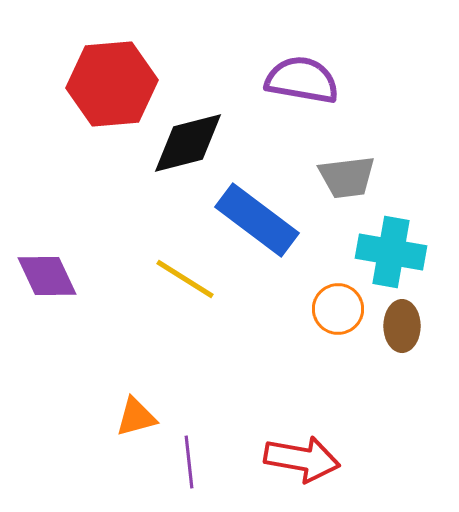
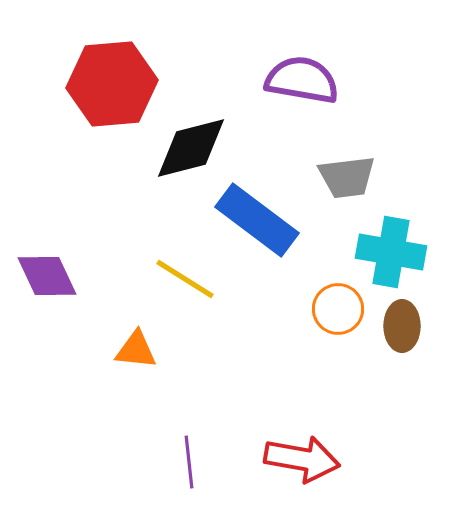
black diamond: moved 3 px right, 5 px down
orange triangle: moved 67 px up; rotated 21 degrees clockwise
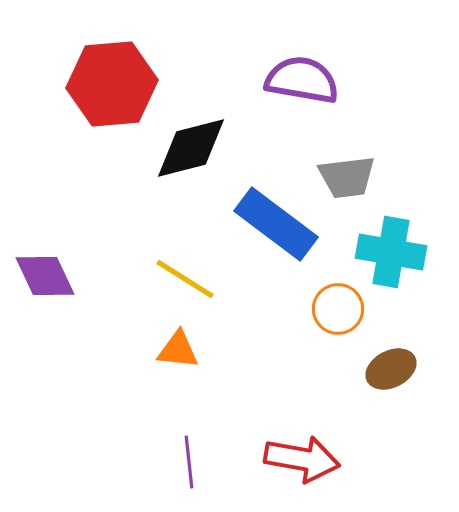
blue rectangle: moved 19 px right, 4 px down
purple diamond: moved 2 px left
brown ellipse: moved 11 px left, 43 px down; rotated 63 degrees clockwise
orange triangle: moved 42 px right
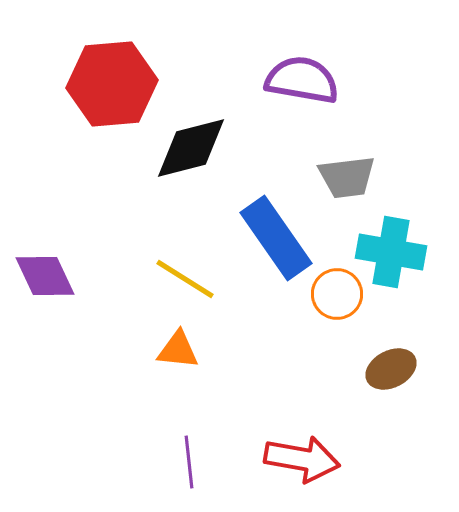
blue rectangle: moved 14 px down; rotated 18 degrees clockwise
orange circle: moved 1 px left, 15 px up
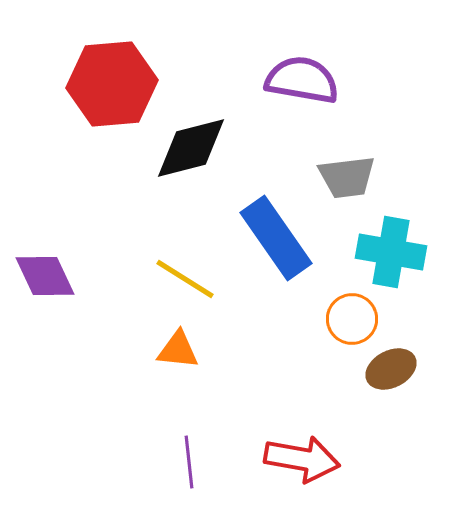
orange circle: moved 15 px right, 25 px down
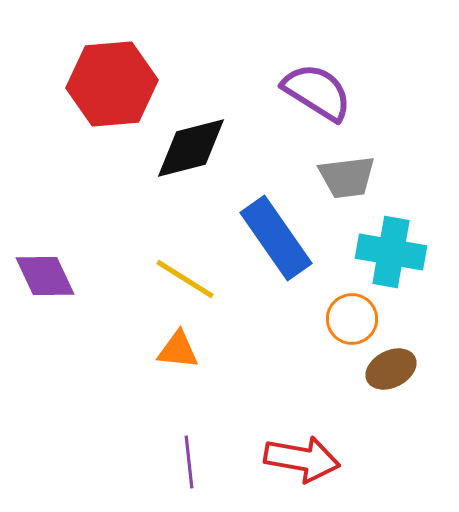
purple semicircle: moved 15 px right, 12 px down; rotated 22 degrees clockwise
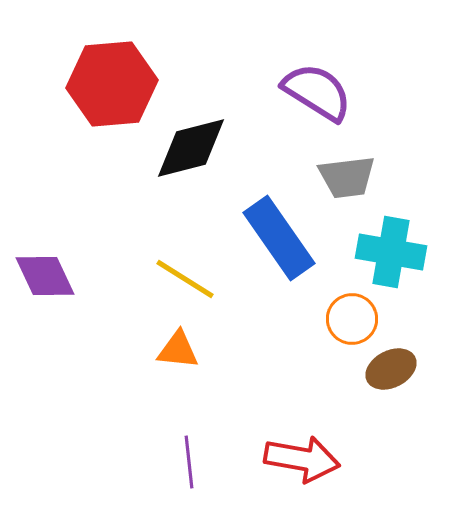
blue rectangle: moved 3 px right
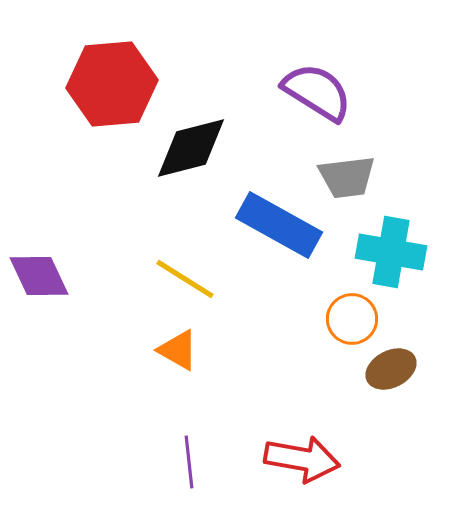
blue rectangle: moved 13 px up; rotated 26 degrees counterclockwise
purple diamond: moved 6 px left
orange triangle: rotated 24 degrees clockwise
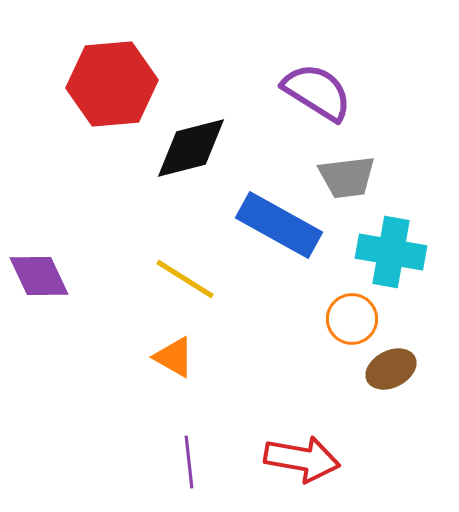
orange triangle: moved 4 px left, 7 px down
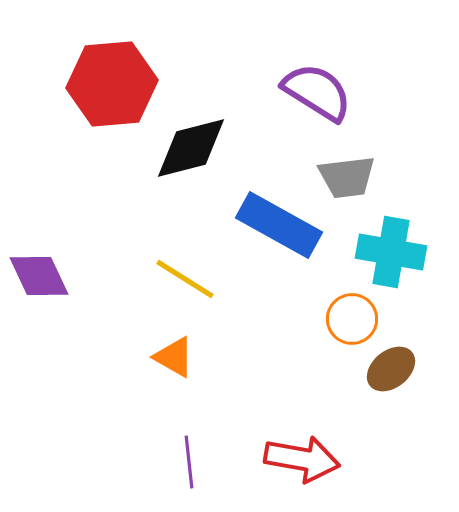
brown ellipse: rotated 12 degrees counterclockwise
